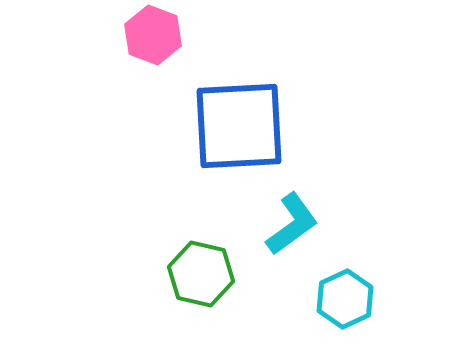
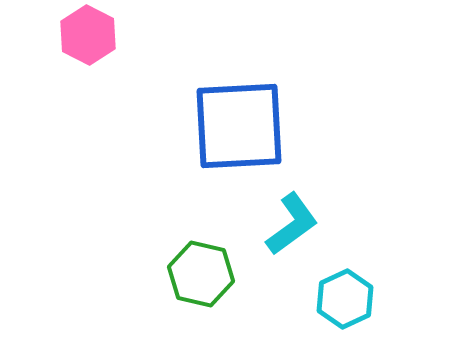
pink hexagon: moved 65 px left; rotated 6 degrees clockwise
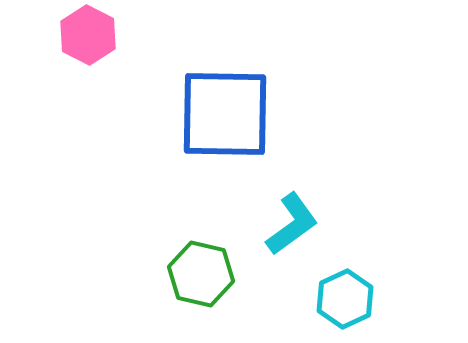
blue square: moved 14 px left, 12 px up; rotated 4 degrees clockwise
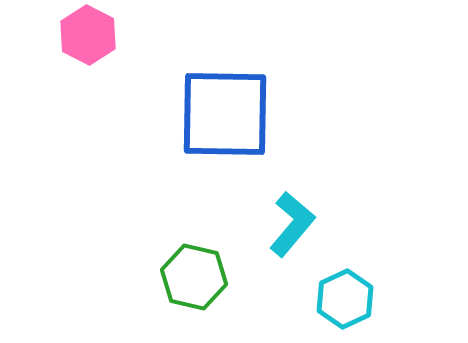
cyan L-shape: rotated 14 degrees counterclockwise
green hexagon: moved 7 px left, 3 px down
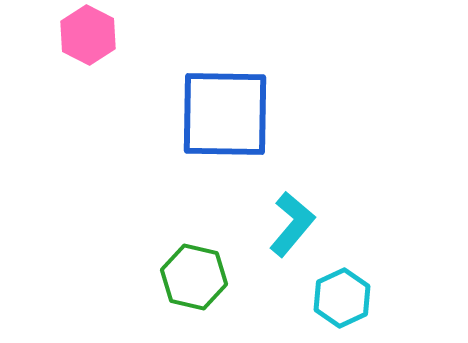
cyan hexagon: moved 3 px left, 1 px up
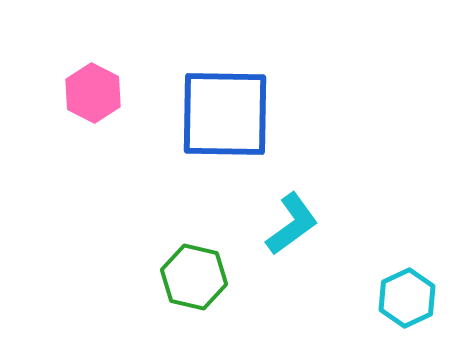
pink hexagon: moved 5 px right, 58 px down
cyan L-shape: rotated 14 degrees clockwise
cyan hexagon: moved 65 px right
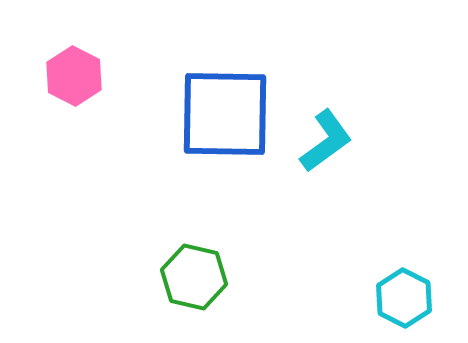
pink hexagon: moved 19 px left, 17 px up
cyan L-shape: moved 34 px right, 83 px up
cyan hexagon: moved 3 px left; rotated 8 degrees counterclockwise
